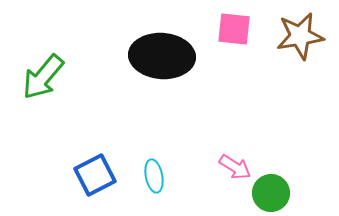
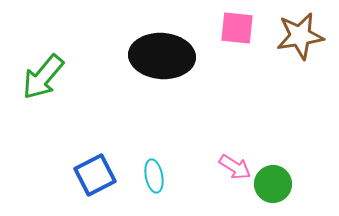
pink square: moved 3 px right, 1 px up
green circle: moved 2 px right, 9 px up
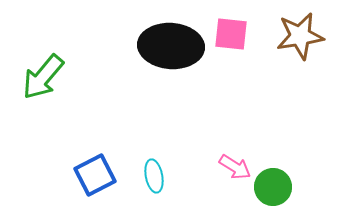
pink square: moved 6 px left, 6 px down
black ellipse: moved 9 px right, 10 px up
green circle: moved 3 px down
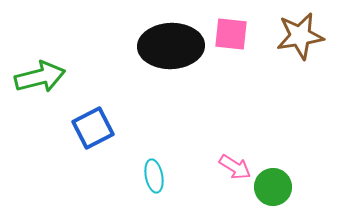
black ellipse: rotated 6 degrees counterclockwise
green arrow: moved 3 px left; rotated 144 degrees counterclockwise
blue square: moved 2 px left, 47 px up
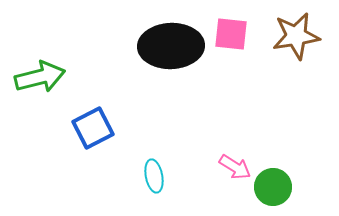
brown star: moved 4 px left
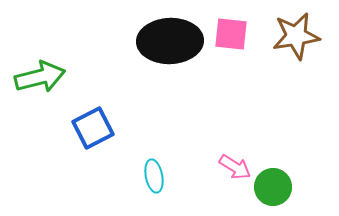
black ellipse: moved 1 px left, 5 px up
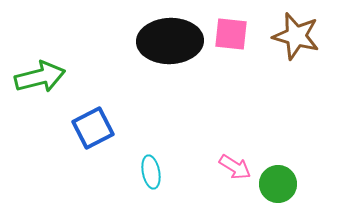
brown star: rotated 24 degrees clockwise
cyan ellipse: moved 3 px left, 4 px up
green circle: moved 5 px right, 3 px up
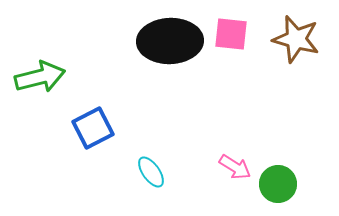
brown star: moved 3 px down
cyan ellipse: rotated 24 degrees counterclockwise
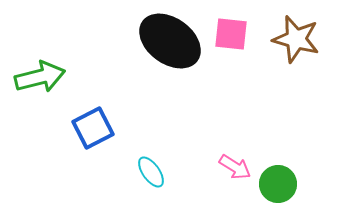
black ellipse: rotated 38 degrees clockwise
